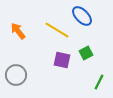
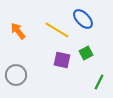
blue ellipse: moved 1 px right, 3 px down
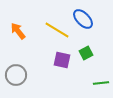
green line: moved 2 px right, 1 px down; rotated 56 degrees clockwise
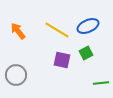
blue ellipse: moved 5 px right, 7 px down; rotated 70 degrees counterclockwise
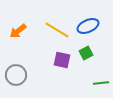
orange arrow: rotated 90 degrees counterclockwise
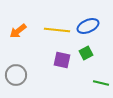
yellow line: rotated 25 degrees counterclockwise
green line: rotated 21 degrees clockwise
